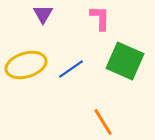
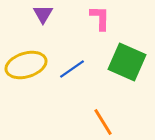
green square: moved 2 px right, 1 px down
blue line: moved 1 px right
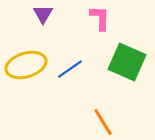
blue line: moved 2 px left
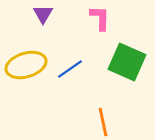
orange line: rotated 20 degrees clockwise
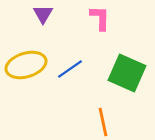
green square: moved 11 px down
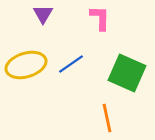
blue line: moved 1 px right, 5 px up
orange line: moved 4 px right, 4 px up
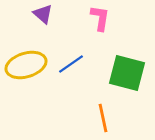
purple triangle: rotated 20 degrees counterclockwise
pink L-shape: rotated 8 degrees clockwise
green square: rotated 9 degrees counterclockwise
orange line: moved 4 px left
